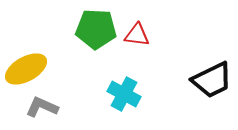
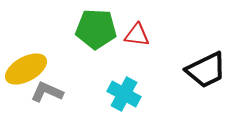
black trapezoid: moved 6 px left, 10 px up
gray L-shape: moved 5 px right, 15 px up
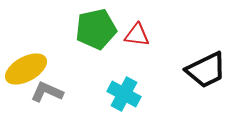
green pentagon: rotated 15 degrees counterclockwise
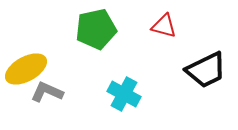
red triangle: moved 27 px right, 9 px up; rotated 8 degrees clockwise
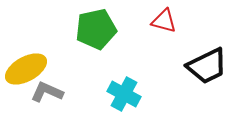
red triangle: moved 5 px up
black trapezoid: moved 1 px right, 4 px up
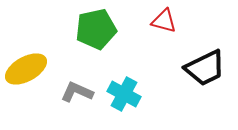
black trapezoid: moved 2 px left, 2 px down
gray L-shape: moved 30 px right
